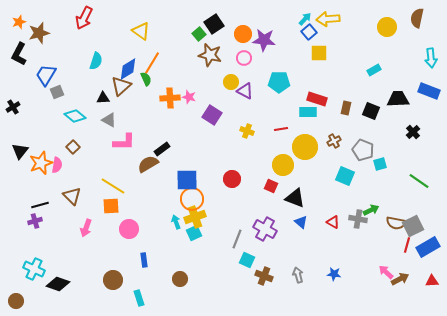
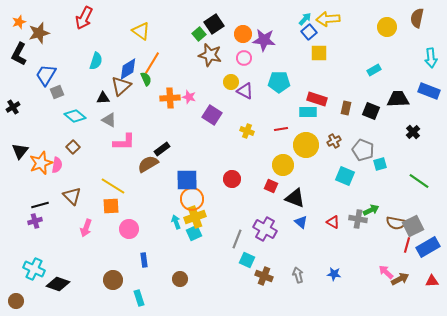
yellow circle at (305, 147): moved 1 px right, 2 px up
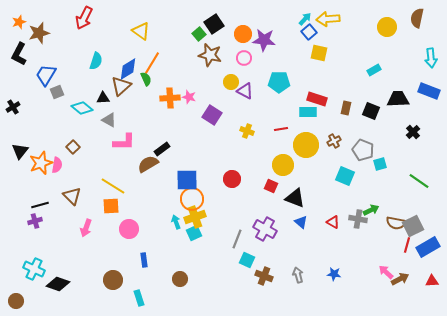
yellow square at (319, 53): rotated 12 degrees clockwise
cyan diamond at (75, 116): moved 7 px right, 8 px up
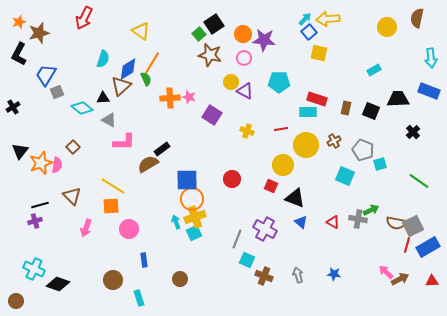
cyan semicircle at (96, 61): moved 7 px right, 2 px up
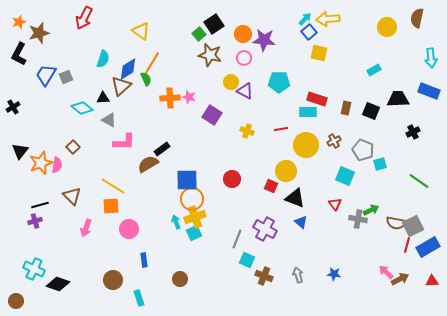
gray square at (57, 92): moved 9 px right, 15 px up
black cross at (413, 132): rotated 16 degrees clockwise
yellow circle at (283, 165): moved 3 px right, 6 px down
red triangle at (333, 222): moved 2 px right, 18 px up; rotated 24 degrees clockwise
